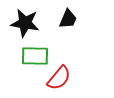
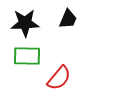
black star: rotated 12 degrees counterclockwise
green rectangle: moved 8 px left
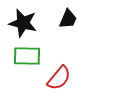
black star: moved 2 px left; rotated 16 degrees clockwise
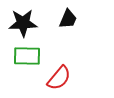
black star: rotated 16 degrees counterclockwise
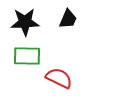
black star: moved 2 px right, 1 px up
red semicircle: rotated 104 degrees counterclockwise
